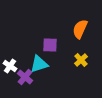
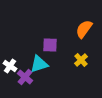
orange semicircle: moved 4 px right; rotated 12 degrees clockwise
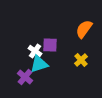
white cross: moved 25 px right, 15 px up
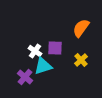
orange semicircle: moved 3 px left, 1 px up
purple square: moved 5 px right, 3 px down
cyan triangle: moved 4 px right, 2 px down
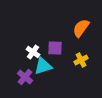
white cross: moved 2 px left, 1 px down
yellow cross: rotated 16 degrees clockwise
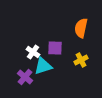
orange semicircle: rotated 24 degrees counterclockwise
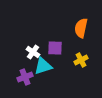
purple cross: rotated 28 degrees clockwise
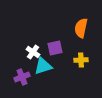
purple square: rotated 14 degrees counterclockwise
yellow cross: rotated 24 degrees clockwise
purple cross: moved 3 px left
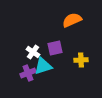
orange semicircle: moved 9 px left, 8 px up; rotated 54 degrees clockwise
purple cross: moved 6 px right, 4 px up
